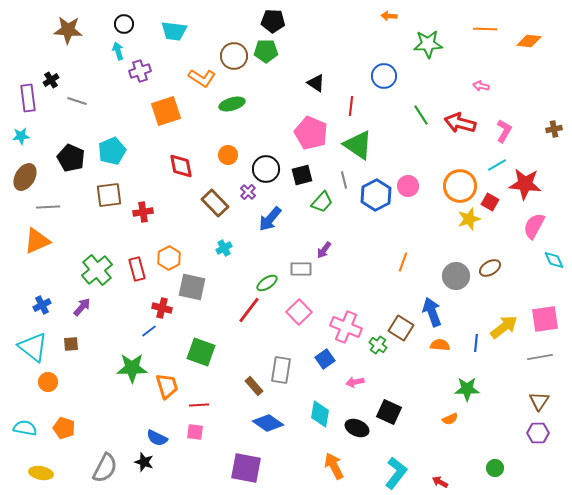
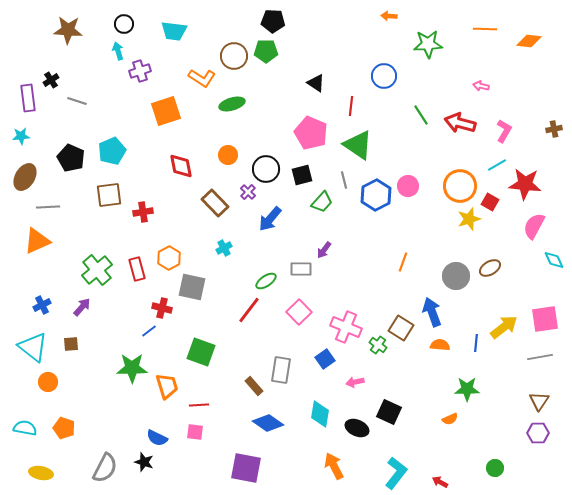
green ellipse at (267, 283): moved 1 px left, 2 px up
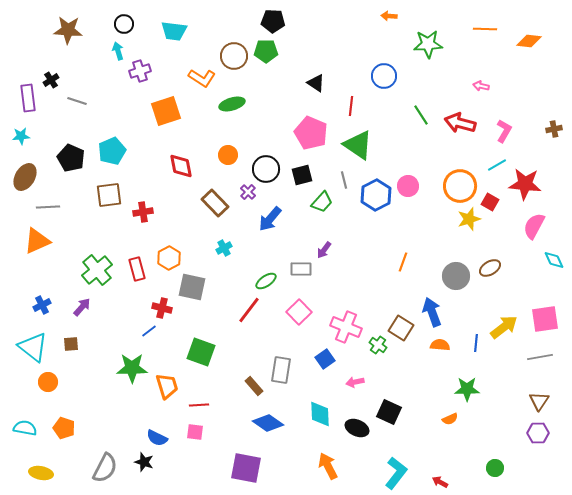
cyan diamond at (320, 414): rotated 12 degrees counterclockwise
orange arrow at (334, 466): moved 6 px left
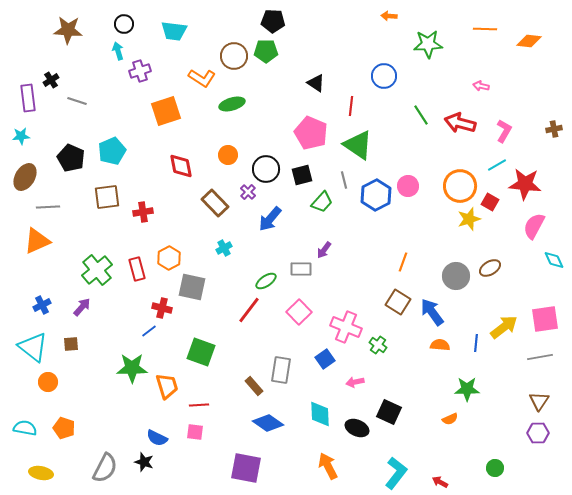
brown square at (109, 195): moved 2 px left, 2 px down
blue arrow at (432, 312): rotated 16 degrees counterclockwise
brown square at (401, 328): moved 3 px left, 26 px up
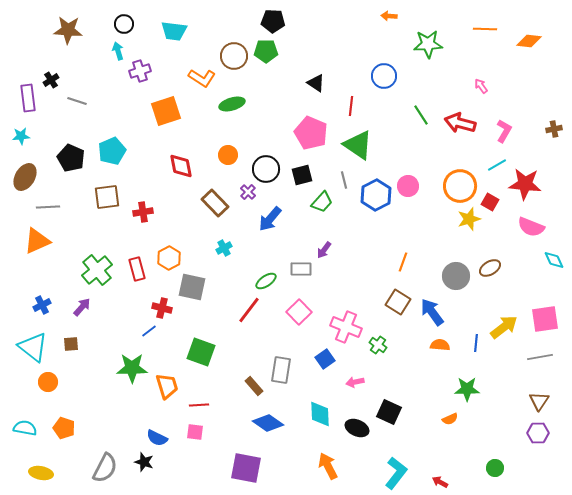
pink arrow at (481, 86): rotated 42 degrees clockwise
pink semicircle at (534, 226): moved 3 px left, 1 px down; rotated 96 degrees counterclockwise
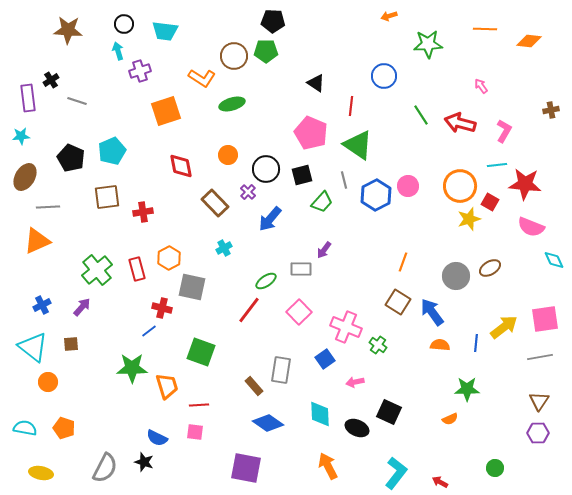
orange arrow at (389, 16): rotated 21 degrees counterclockwise
cyan trapezoid at (174, 31): moved 9 px left
brown cross at (554, 129): moved 3 px left, 19 px up
cyan line at (497, 165): rotated 24 degrees clockwise
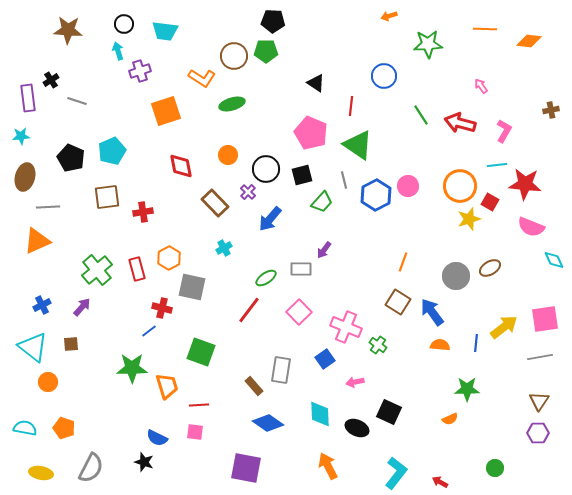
brown ellipse at (25, 177): rotated 16 degrees counterclockwise
green ellipse at (266, 281): moved 3 px up
gray semicircle at (105, 468): moved 14 px left
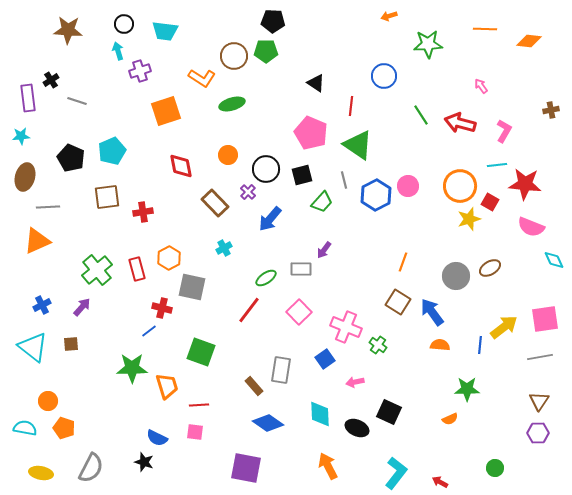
blue line at (476, 343): moved 4 px right, 2 px down
orange circle at (48, 382): moved 19 px down
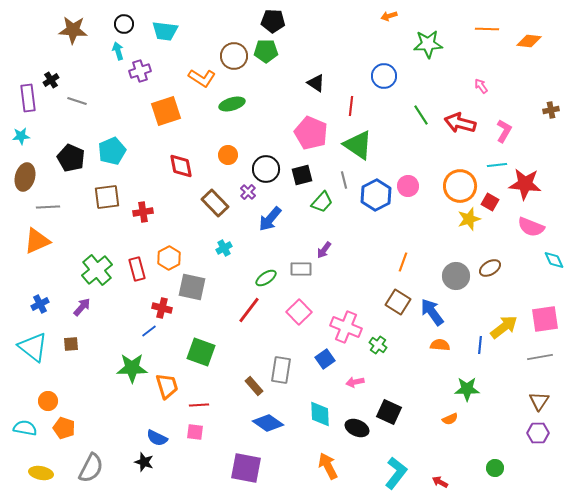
orange line at (485, 29): moved 2 px right
brown star at (68, 30): moved 5 px right
blue cross at (42, 305): moved 2 px left, 1 px up
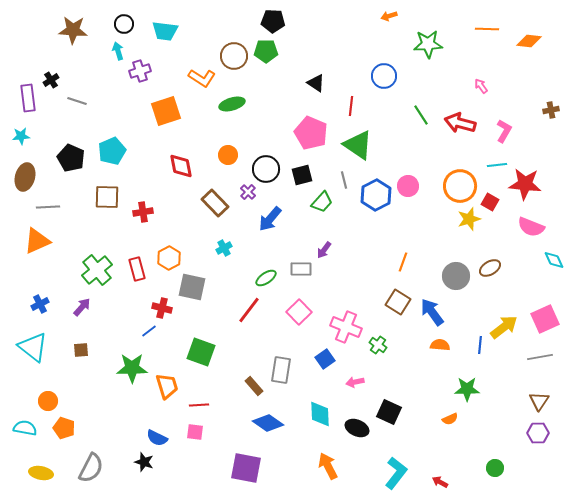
brown square at (107, 197): rotated 8 degrees clockwise
pink square at (545, 319): rotated 16 degrees counterclockwise
brown square at (71, 344): moved 10 px right, 6 px down
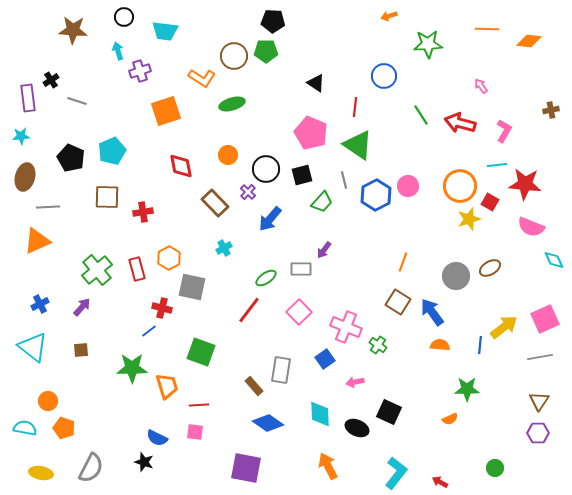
black circle at (124, 24): moved 7 px up
red line at (351, 106): moved 4 px right, 1 px down
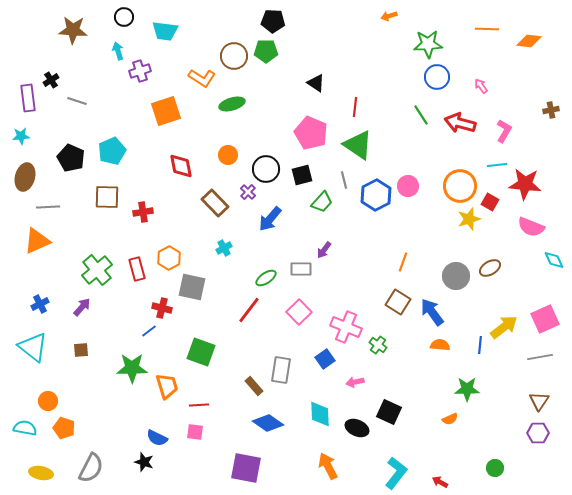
blue circle at (384, 76): moved 53 px right, 1 px down
